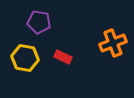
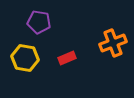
red rectangle: moved 4 px right, 1 px down; rotated 48 degrees counterclockwise
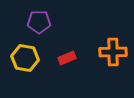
purple pentagon: rotated 10 degrees counterclockwise
orange cross: moved 9 px down; rotated 20 degrees clockwise
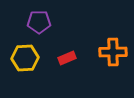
yellow hexagon: rotated 12 degrees counterclockwise
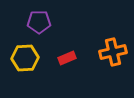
orange cross: rotated 12 degrees counterclockwise
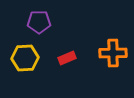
orange cross: moved 1 px down; rotated 12 degrees clockwise
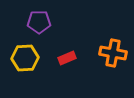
orange cross: rotated 12 degrees clockwise
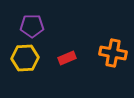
purple pentagon: moved 7 px left, 4 px down
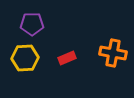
purple pentagon: moved 2 px up
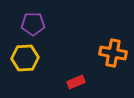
purple pentagon: moved 1 px right
red rectangle: moved 9 px right, 24 px down
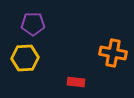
red rectangle: rotated 30 degrees clockwise
